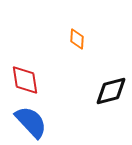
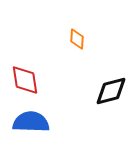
blue semicircle: rotated 45 degrees counterclockwise
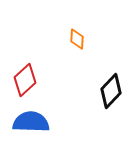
red diamond: rotated 56 degrees clockwise
black diamond: rotated 32 degrees counterclockwise
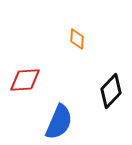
red diamond: rotated 40 degrees clockwise
blue semicircle: moved 28 px right; rotated 111 degrees clockwise
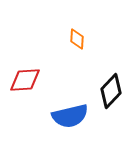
blue semicircle: moved 11 px right, 6 px up; rotated 54 degrees clockwise
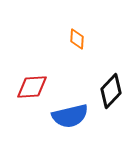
red diamond: moved 7 px right, 7 px down
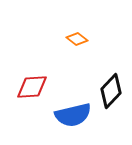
orange diamond: rotated 55 degrees counterclockwise
blue semicircle: moved 3 px right, 1 px up
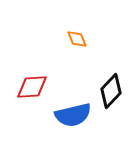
orange diamond: rotated 30 degrees clockwise
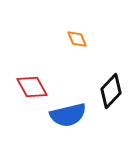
red diamond: rotated 64 degrees clockwise
blue semicircle: moved 5 px left
